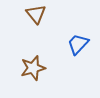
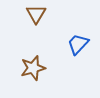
brown triangle: rotated 10 degrees clockwise
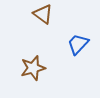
brown triangle: moved 7 px right; rotated 25 degrees counterclockwise
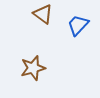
blue trapezoid: moved 19 px up
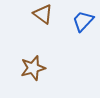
blue trapezoid: moved 5 px right, 4 px up
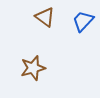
brown triangle: moved 2 px right, 3 px down
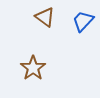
brown star: rotated 20 degrees counterclockwise
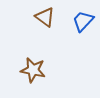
brown star: moved 2 px down; rotated 25 degrees counterclockwise
